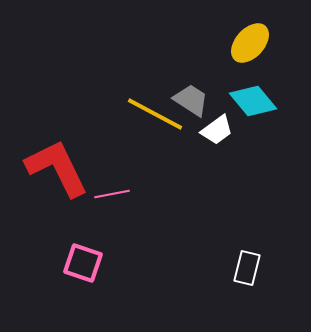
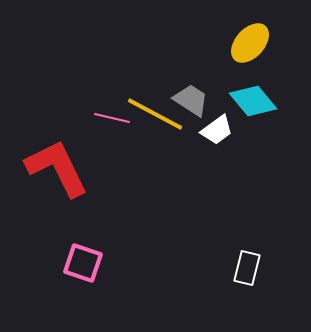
pink line: moved 76 px up; rotated 24 degrees clockwise
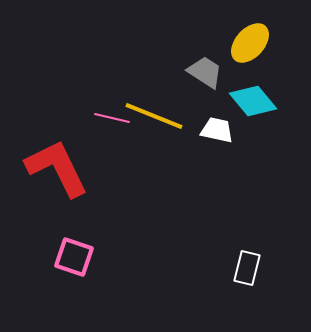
gray trapezoid: moved 14 px right, 28 px up
yellow line: moved 1 px left, 2 px down; rotated 6 degrees counterclockwise
white trapezoid: rotated 132 degrees counterclockwise
pink square: moved 9 px left, 6 px up
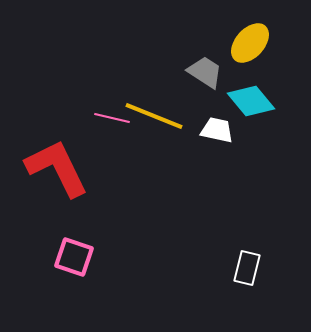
cyan diamond: moved 2 px left
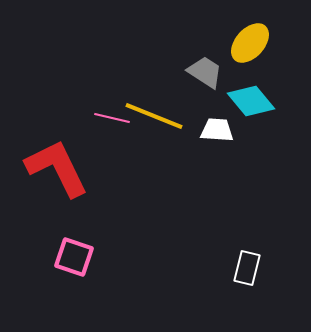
white trapezoid: rotated 8 degrees counterclockwise
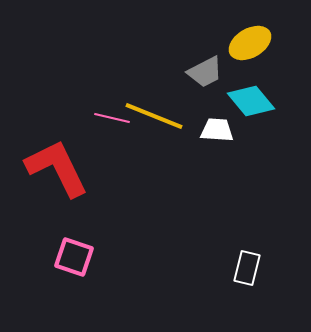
yellow ellipse: rotated 18 degrees clockwise
gray trapezoid: rotated 120 degrees clockwise
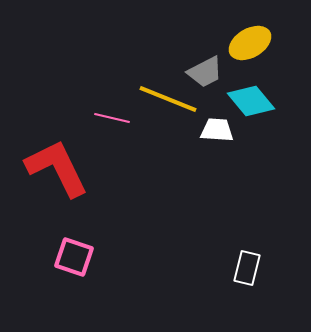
yellow line: moved 14 px right, 17 px up
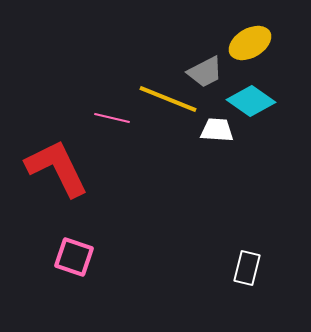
cyan diamond: rotated 15 degrees counterclockwise
